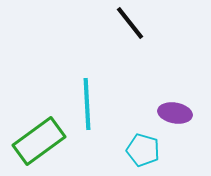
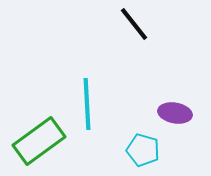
black line: moved 4 px right, 1 px down
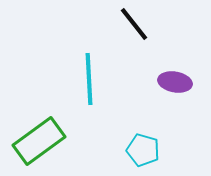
cyan line: moved 2 px right, 25 px up
purple ellipse: moved 31 px up
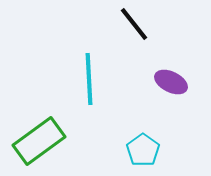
purple ellipse: moved 4 px left; rotated 16 degrees clockwise
cyan pentagon: rotated 20 degrees clockwise
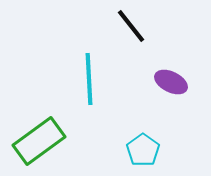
black line: moved 3 px left, 2 px down
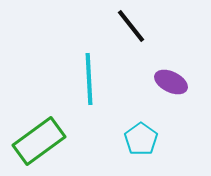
cyan pentagon: moved 2 px left, 11 px up
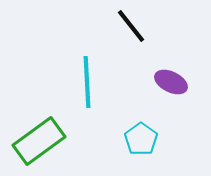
cyan line: moved 2 px left, 3 px down
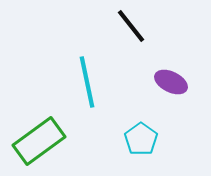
cyan line: rotated 9 degrees counterclockwise
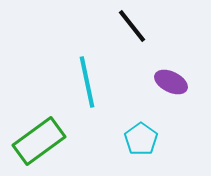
black line: moved 1 px right
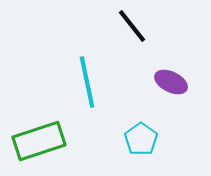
green rectangle: rotated 18 degrees clockwise
